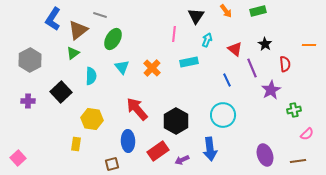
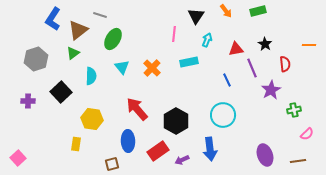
red triangle: moved 1 px right; rotated 49 degrees counterclockwise
gray hexagon: moved 6 px right, 1 px up; rotated 10 degrees clockwise
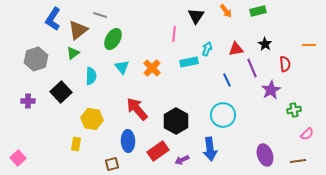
cyan arrow: moved 9 px down
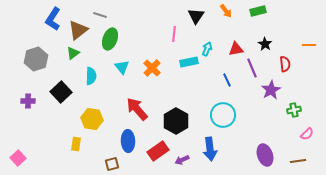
green ellipse: moved 3 px left; rotated 10 degrees counterclockwise
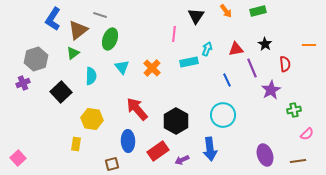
purple cross: moved 5 px left, 18 px up; rotated 24 degrees counterclockwise
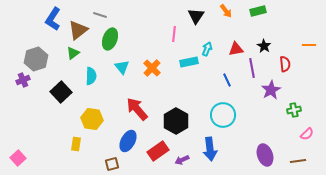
black star: moved 1 px left, 2 px down
purple line: rotated 12 degrees clockwise
purple cross: moved 3 px up
blue ellipse: rotated 30 degrees clockwise
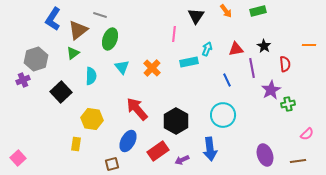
green cross: moved 6 px left, 6 px up
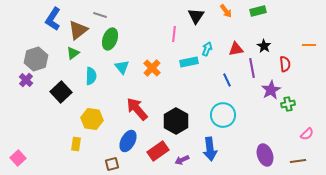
purple cross: moved 3 px right; rotated 24 degrees counterclockwise
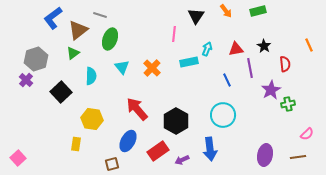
blue L-shape: moved 1 px up; rotated 20 degrees clockwise
orange line: rotated 64 degrees clockwise
purple line: moved 2 px left
purple ellipse: rotated 30 degrees clockwise
brown line: moved 4 px up
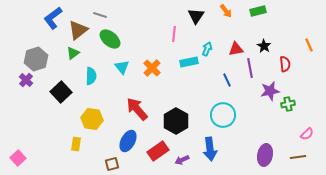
green ellipse: rotated 70 degrees counterclockwise
purple star: moved 1 px left, 1 px down; rotated 18 degrees clockwise
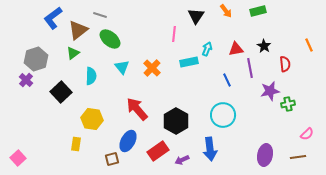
brown square: moved 5 px up
